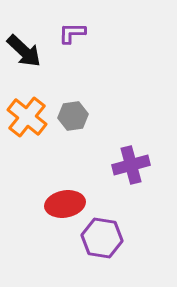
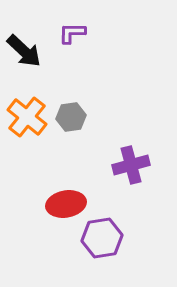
gray hexagon: moved 2 px left, 1 px down
red ellipse: moved 1 px right
purple hexagon: rotated 18 degrees counterclockwise
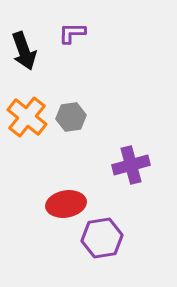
black arrow: rotated 27 degrees clockwise
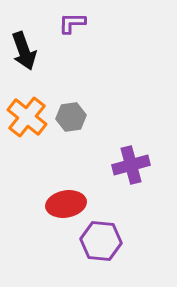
purple L-shape: moved 10 px up
purple hexagon: moved 1 px left, 3 px down; rotated 15 degrees clockwise
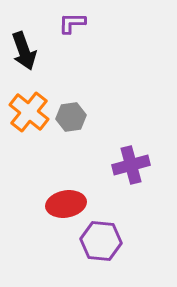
orange cross: moved 2 px right, 5 px up
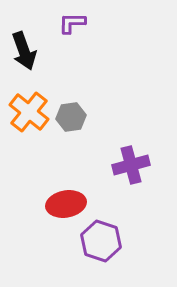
purple hexagon: rotated 12 degrees clockwise
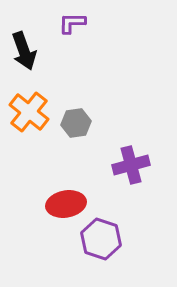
gray hexagon: moved 5 px right, 6 px down
purple hexagon: moved 2 px up
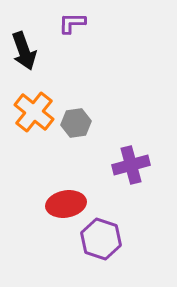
orange cross: moved 5 px right
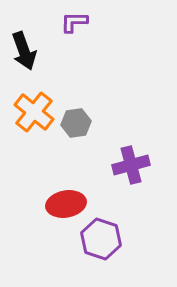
purple L-shape: moved 2 px right, 1 px up
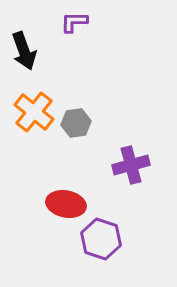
red ellipse: rotated 21 degrees clockwise
